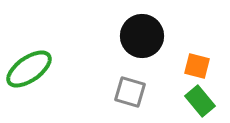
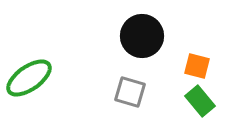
green ellipse: moved 9 px down
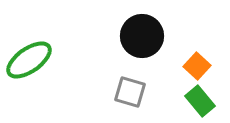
orange square: rotated 28 degrees clockwise
green ellipse: moved 18 px up
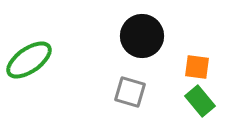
orange square: moved 1 px down; rotated 36 degrees counterclockwise
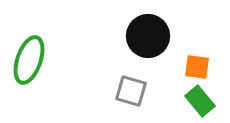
black circle: moved 6 px right
green ellipse: rotated 36 degrees counterclockwise
gray square: moved 1 px right, 1 px up
